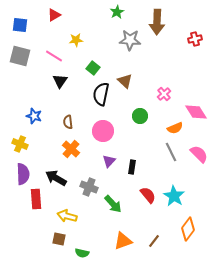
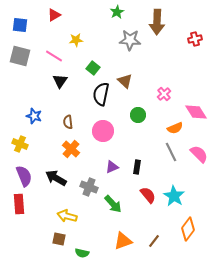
green circle: moved 2 px left, 1 px up
purple triangle: moved 3 px right, 6 px down; rotated 24 degrees clockwise
black rectangle: moved 5 px right
purple semicircle: moved 1 px right, 2 px down; rotated 20 degrees counterclockwise
red rectangle: moved 17 px left, 5 px down
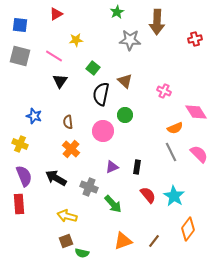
red triangle: moved 2 px right, 1 px up
pink cross: moved 3 px up; rotated 24 degrees counterclockwise
green circle: moved 13 px left
brown square: moved 7 px right, 2 px down; rotated 32 degrees counterclockwise
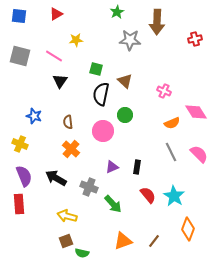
blue square: moved 1 px left, 9 px up
green square: moved 3 px right, 1 px down; rotated 24 degrees counterclockwise
orange semicircle: moved 3 px left, 5 px up
orange diamond: rotated 15 degrees counterclockwise
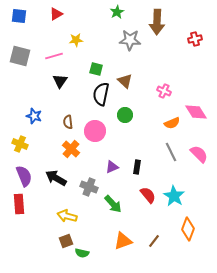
pink line: rotated 48 degrees counterclockwise
pink circle: moved 8 px left
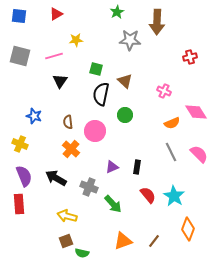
red cross: moved 5 px left, 18 px down
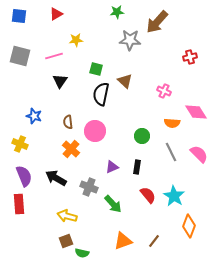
green star: rotated 24 degrees clockwise
brown arrow: rotated 40 degrees clockwise
green circle: moved 17 px right, 21 px down
orange semicircle: rotated 28 degrees clockwise
orange diamond: moved 1 px right, 3 px up
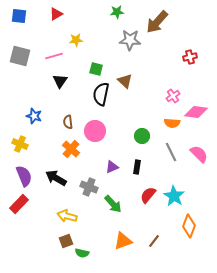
pink cross: moved 9 px right, 5 px down; rotated 32 degrees clockwise
pink diamond: rotated 50 degrees counterclockwise
red semicircle: rotated 102 degrees counterclockwise
red rectangle: rotated 48 degrees clockwise
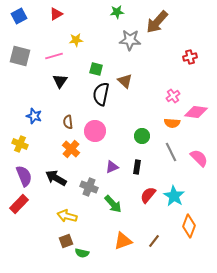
blue square: rotated 35 degrees counterclockwise
pink semicircle: moved 4 px down
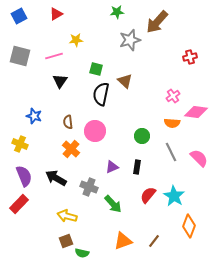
gray star: rotated 20 degrees counterclockwise
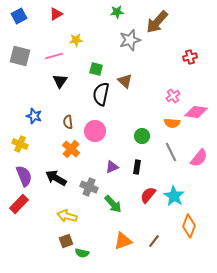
pink semicircle: rotated 84 degrees clockwise
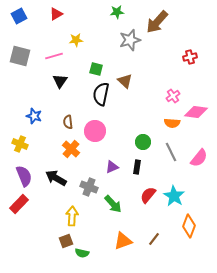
green circle: moved 1 px right, 6 px down
yellow arrow: moved 5 px right; rotated 78 degrees clockwise
brown line: moved 2 px up
